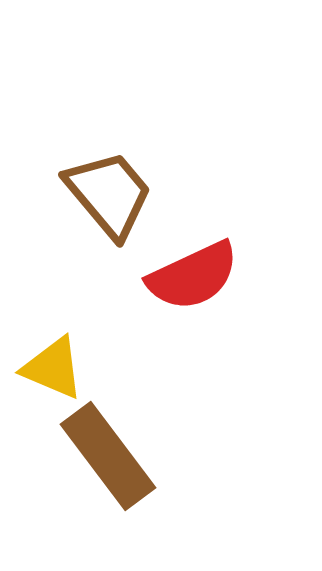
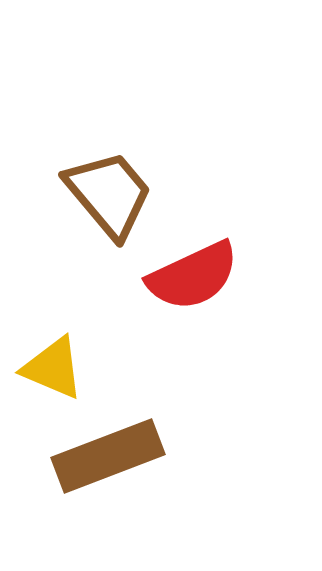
brown rectangle: rotated 74 degrees counterclockwise
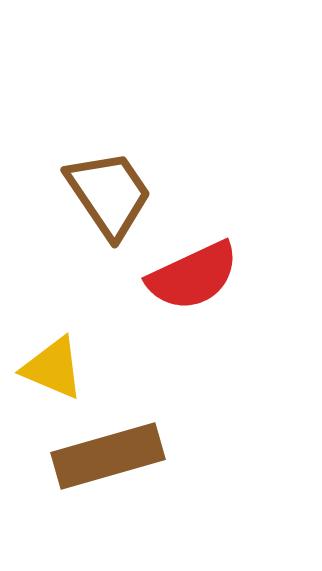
brown trapezoid: rotated 6 degrees clockwise
brown rectangle: rotated 5 degrees clockwise
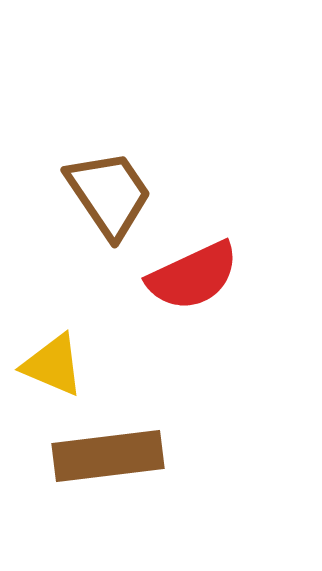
yellow triangle: moved 3 px up
brown rectangle: rotated 9 degrees clockwise
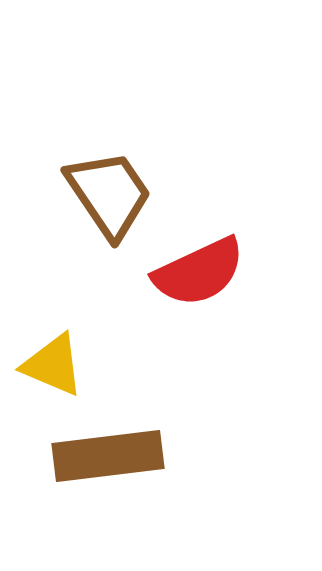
red semicircle: moved 6 px right, 4 px up
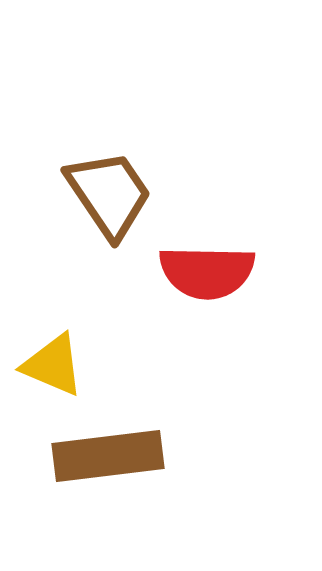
red semicircle: moved 8 px right; rotated 26 degrees clockwise
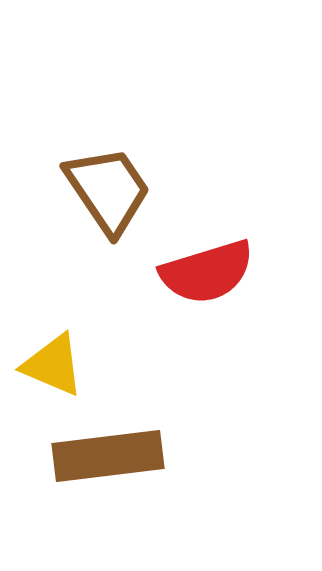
brown trapezoid: moved 1 px left, 4 px up
red semicircle: rotated 18 degrees counterclockwise
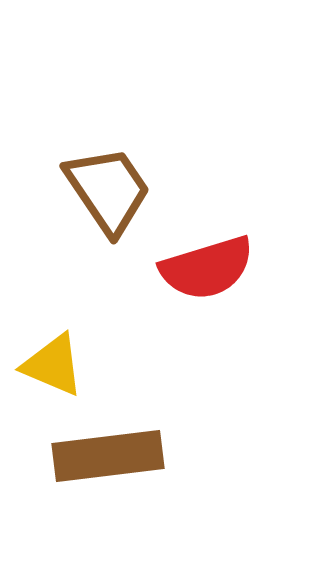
red semicircle: moved 4 px up
